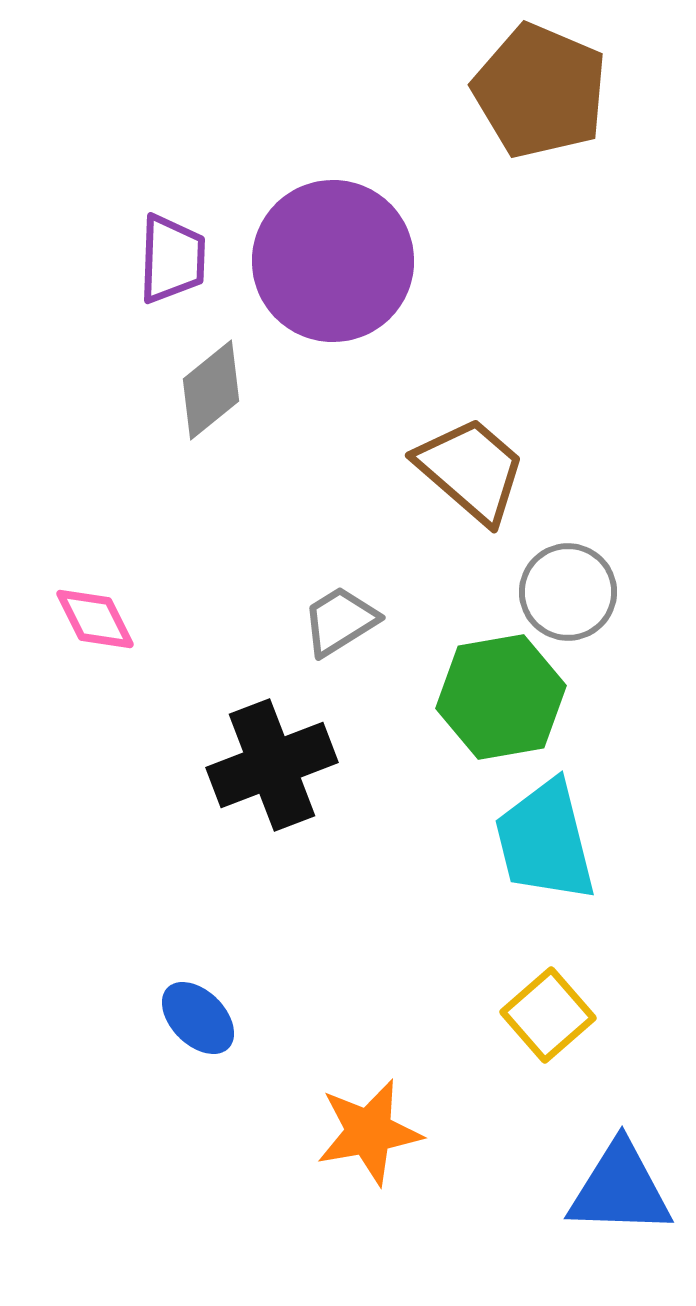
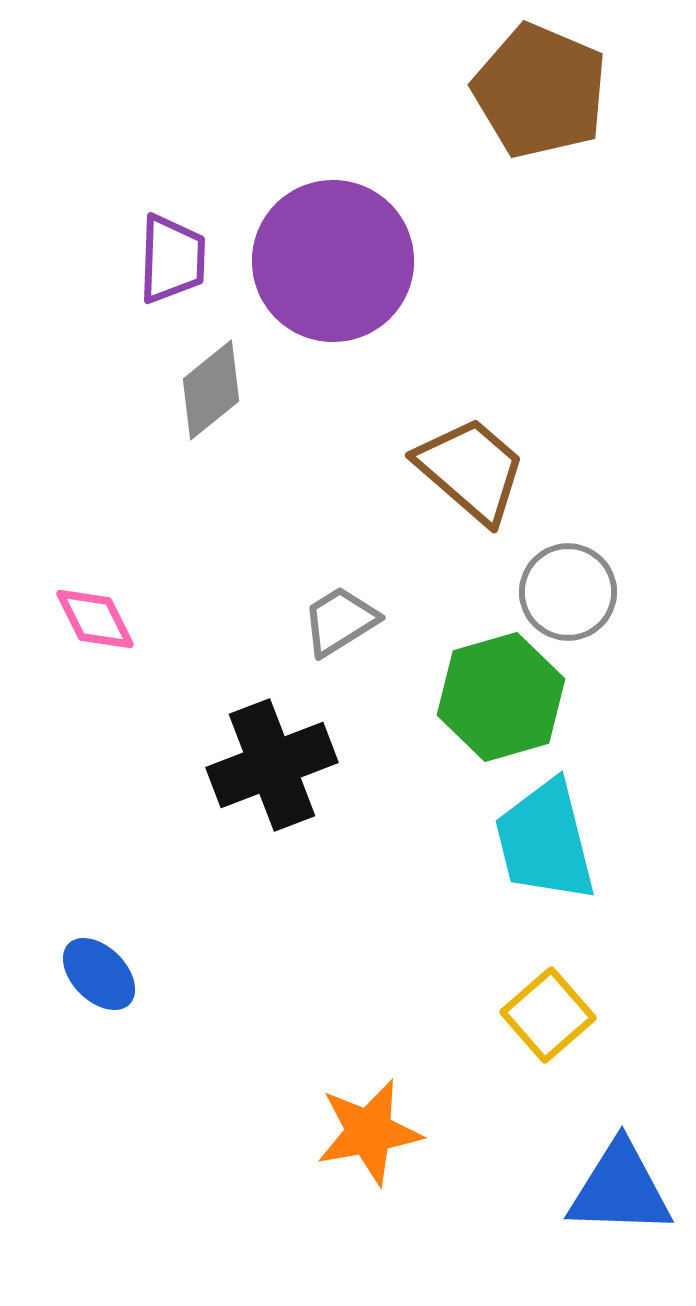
green hexagon: rotated 6 degrees counterclockwise
blue ellipse: moved 99 px left, 44 px up
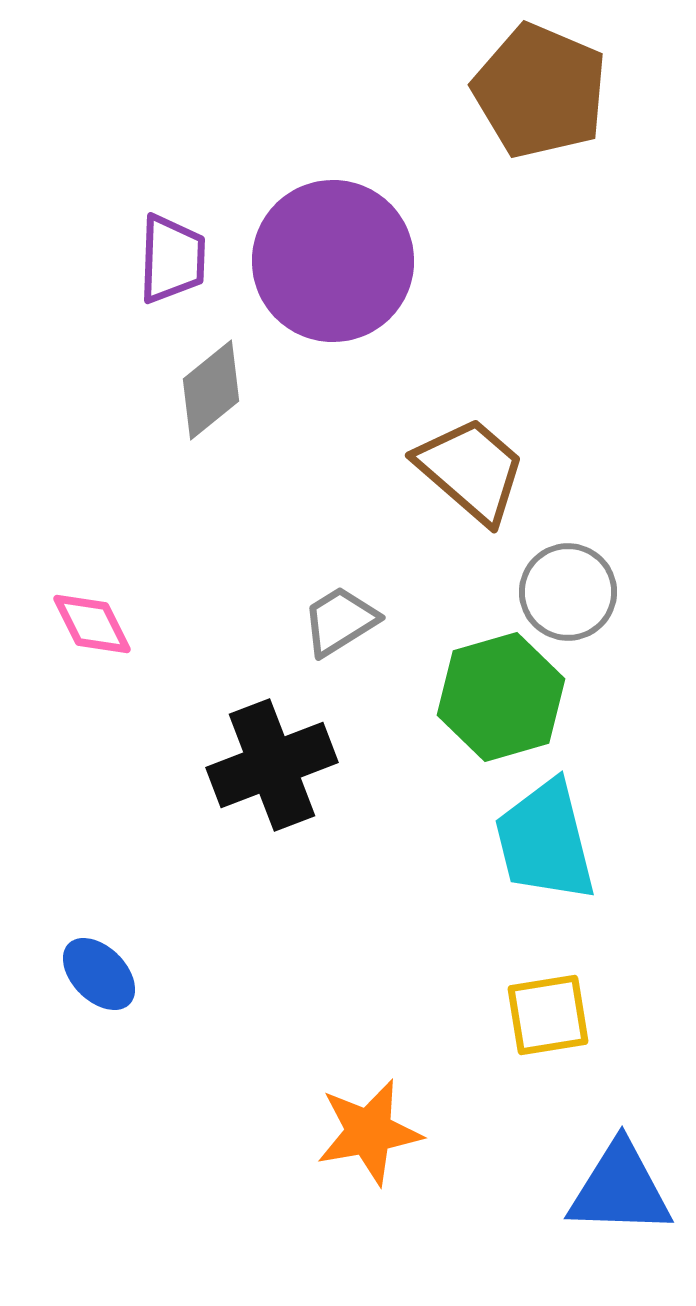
pink diamond: moved 3 px left, 5 px down
yellow square: rotated 32 degrees clockwise
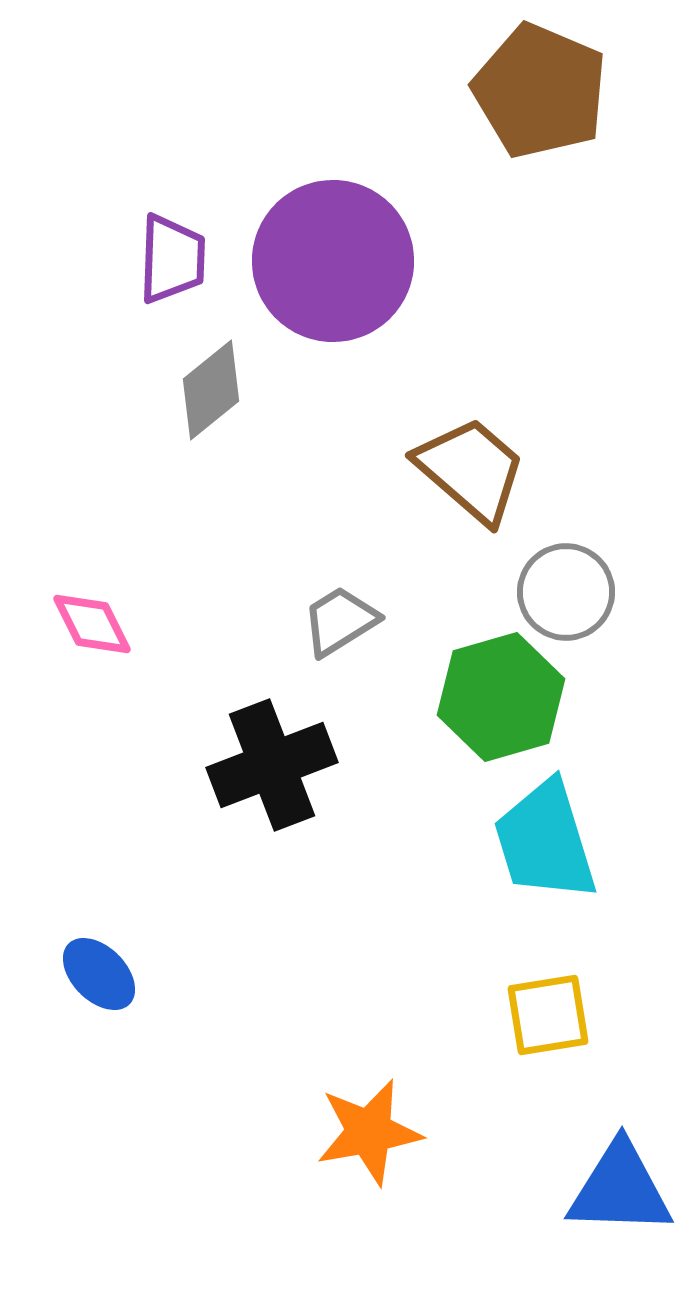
gray circle: moved 2 px left
cyan trapezoid: rotated 3 degrees counterclockwise
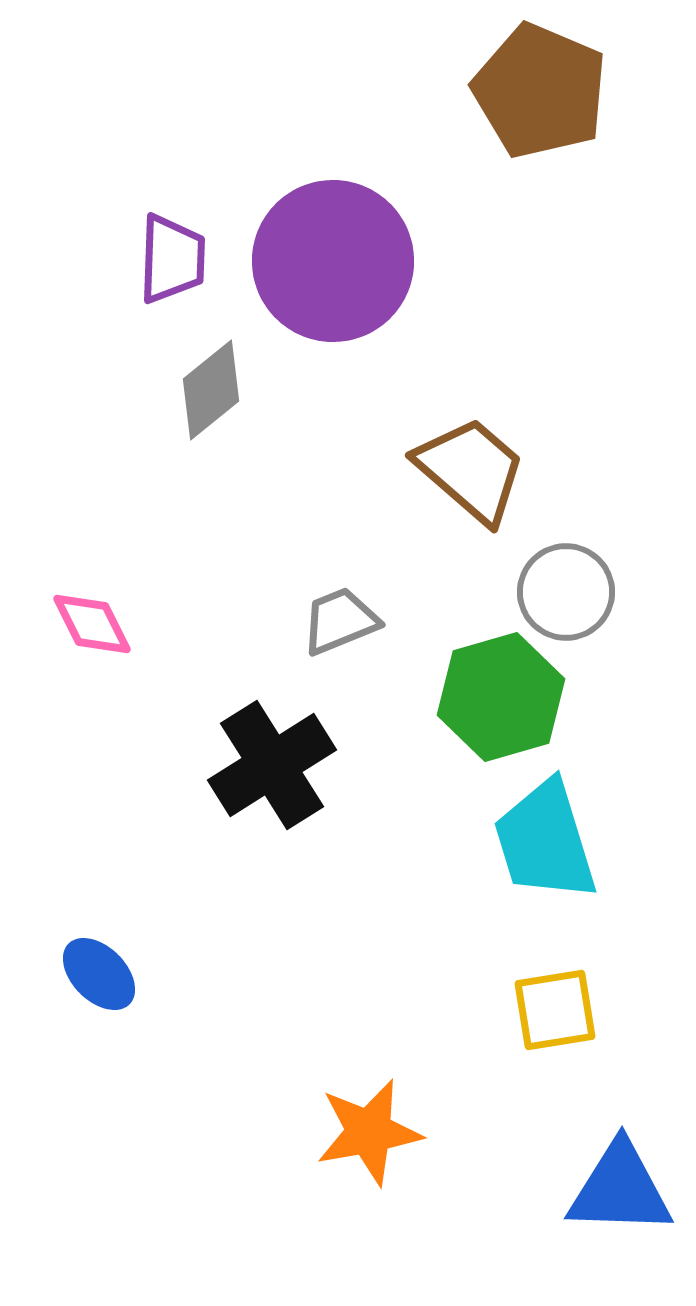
gray trapezoid: rotated 10 degrees clockwise
black cross: rotated 11 degrees counterclockwise
yellow square: moved 7 px right, 5 px up
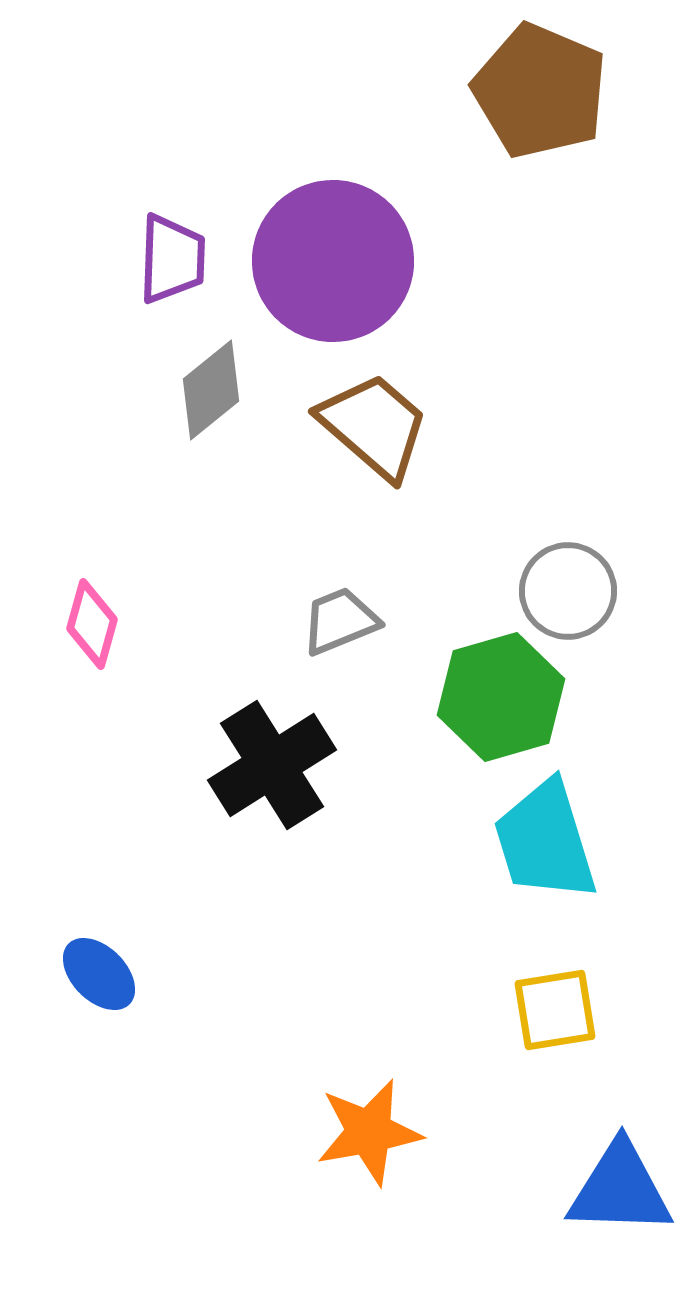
brown trapezoid: moved 97 px left, 44 px up
gray circle: moved 2 px right, 1 px up
pink diamond: rotated 42 degrees clockwise
